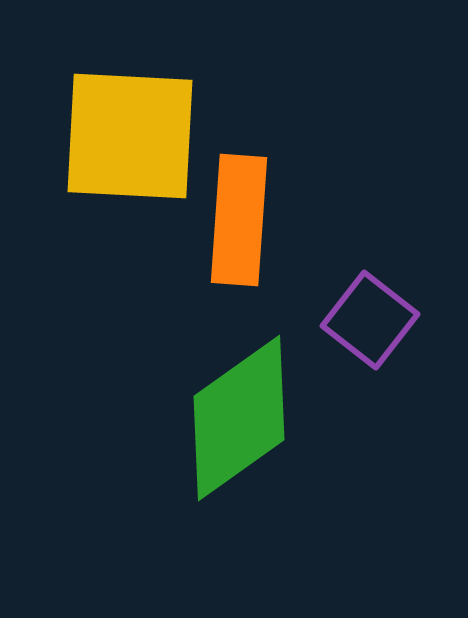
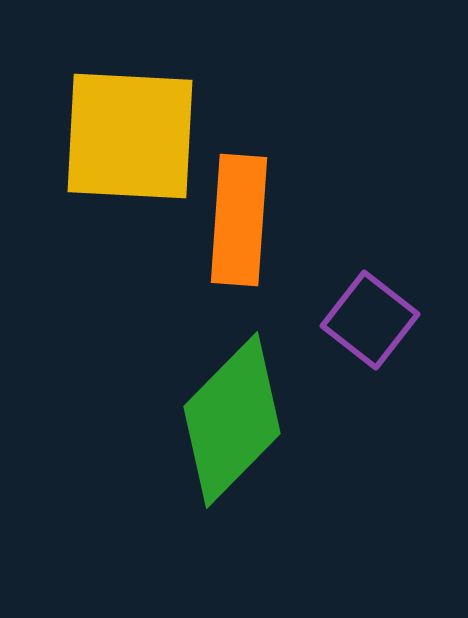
green diamond: moved 7 px left, 2 px down; rotated 10 degrees counterclockwise
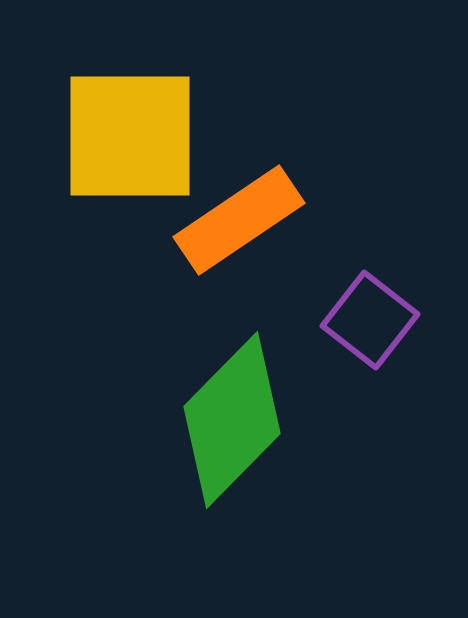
yellow square: rotated 3 degrees counterclockwise
orange rectangle: rotated 52 degrees clockwise
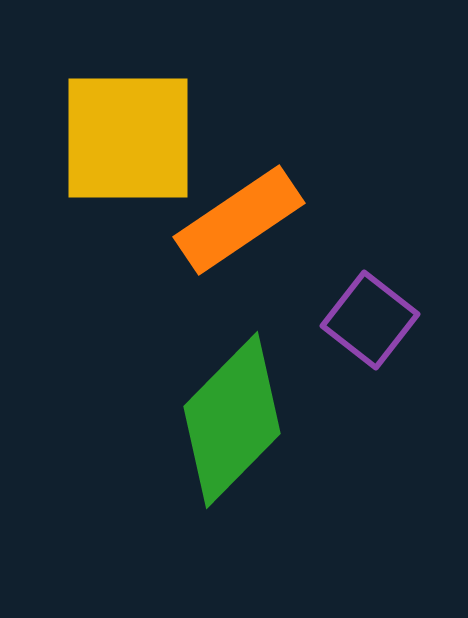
yellow square: moved 2 px left, 2 px down
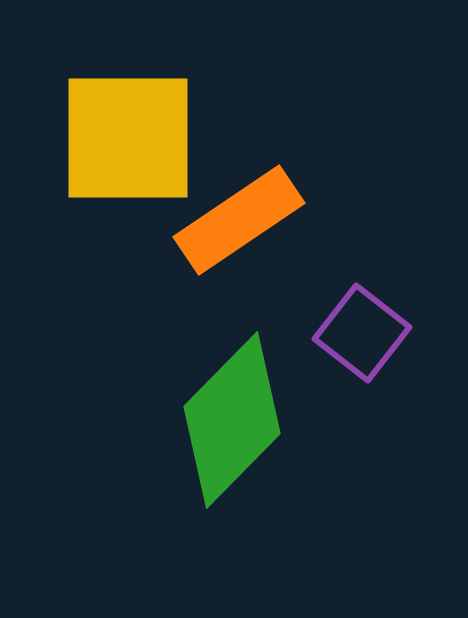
purple square: moved 8 px left, 13 px down
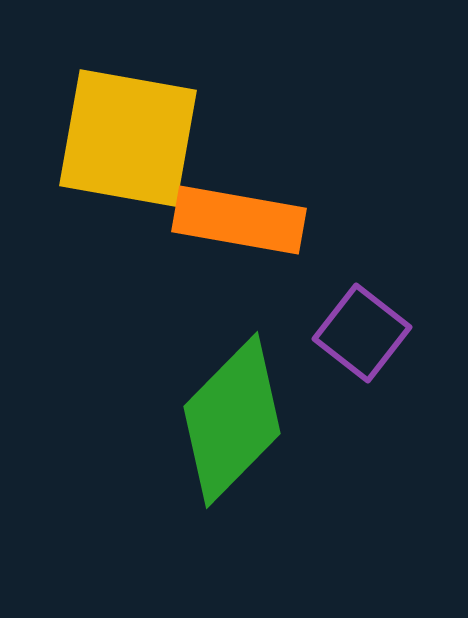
yellow square: rotated 10 degrees clockwise
orange rectangle: rotated 44 degrees clockwise
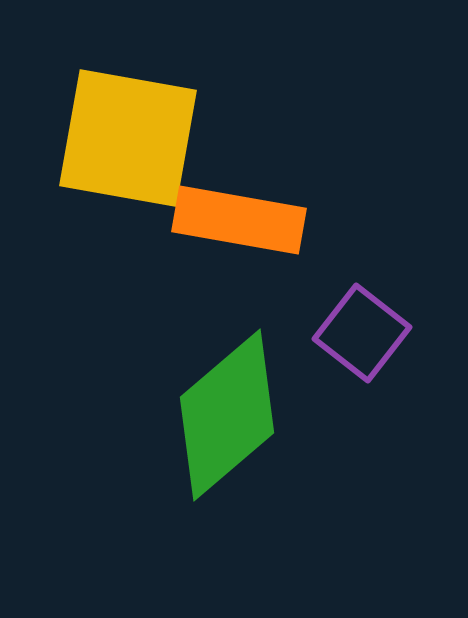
green diamond: moved 5 px left, 5 px up; rotated 5 degrees clockwise
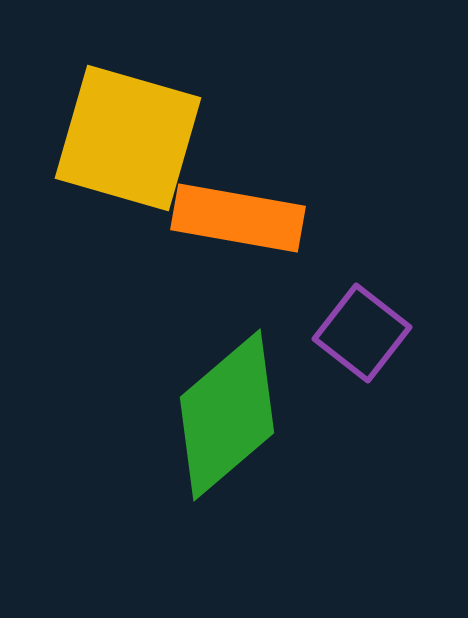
yellow square: rotated 6 degrees clockwise
orange rectangle: moved 1 px left, 2 px up
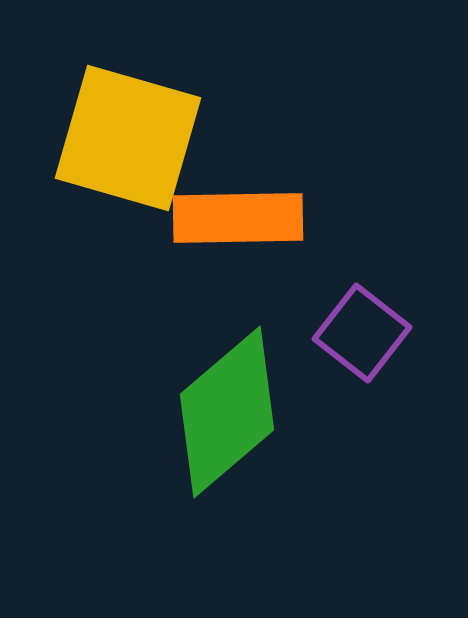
orange rectangle: rotated 11 degrees counterclockwise
green diamond: moved 3 px up
